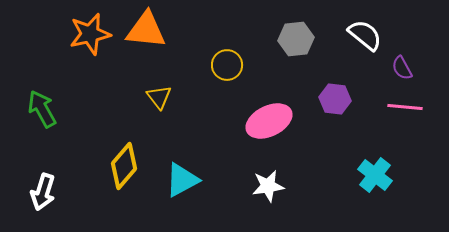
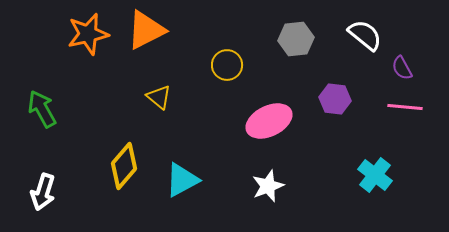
orange triangle: rotated 33 degrees counterclockwise
orange star: moved 2 px left
yellow triangle: rotated 12 degrees counterclockwise
white star: rotated 12 degrees counterclockwise
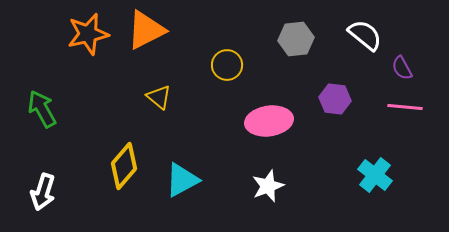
pink ellipse: rotated 18 degrees clockwise
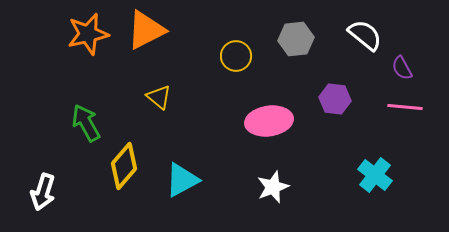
yellow circle: moved 9 px right, 9 px up
green arrow: moved 44 px right, 14 px down
white star: moved 5 px right, 1 px down
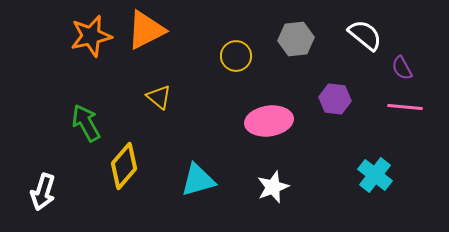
orange star: moved 3 px right, 2 px down
cyan triangle: moved 16 px right; rotated 12 degrees clockwise
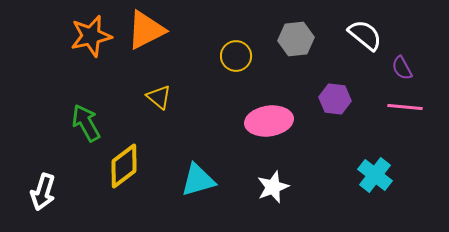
yellow diamond: rotated 12 degrees clockwise
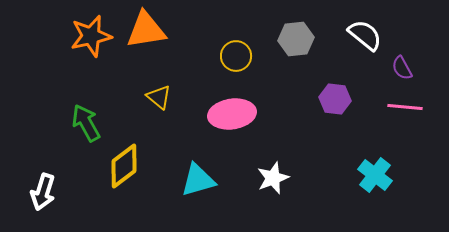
orange triangle: rotated 18 degrees clockwise
pink ellipse: moved 37 px left, 7 px up
white star: moved 9 px up
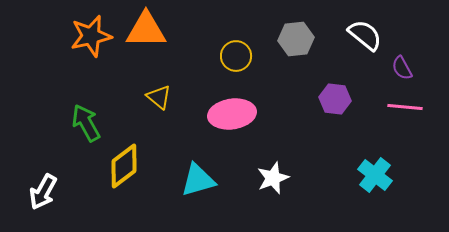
orange triangle: rotated 9 degrees clockwise
white arrow: rotated 12 degrees clockwise
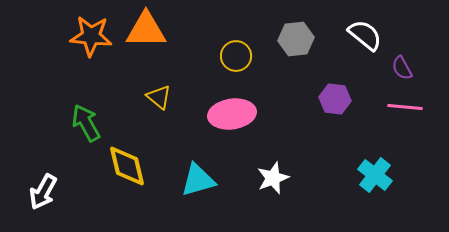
orange star: rotated 18 degrees clockwise
yellow diamond: moved 3 px right; rotated 66 degrees counterclockwise
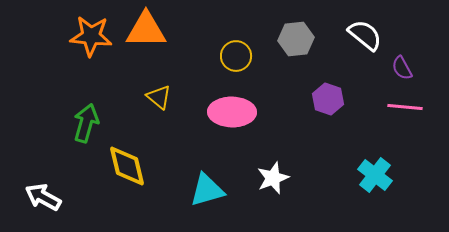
purple hexagon: moved 7 px left; rotated 12 degrees clockwise
pink ellipse: moved 2 px up; rotated 9 degrees clockwise
green arrow: rotated 45 degrees clockwise
cyan triangle: moved 9 px right, 10 px down
white arrow: moved 5 px down; rotated 90 degrees clockwise
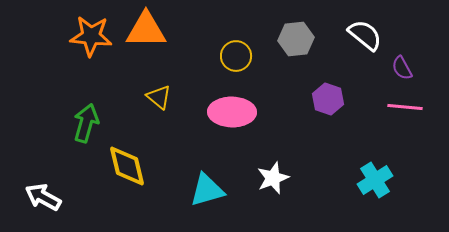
cyan cross: moved 5 px down; rotated 20 degrees clockwise
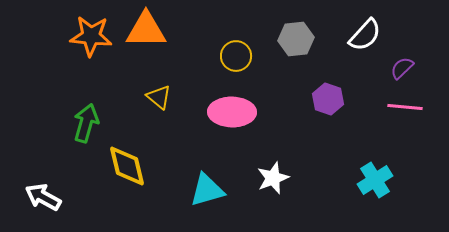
white semicircle: rotated 93 degrees clockwise
purple semicircle: rotated 75 degrees clockwise
